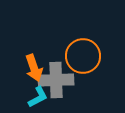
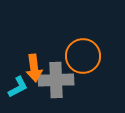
orange arrow: rotated 12 degrees clockwise
cyan L-shape: moved 20 px left, 10 px up
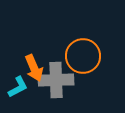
orange arrow: rotated 16 degrees counterclockwise
